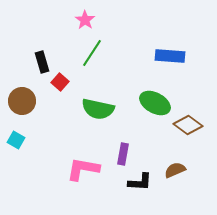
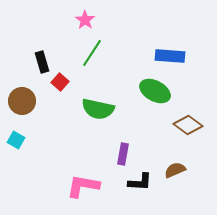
green ellipse: moved 12 px up
pink L-shape: moved 17 px down
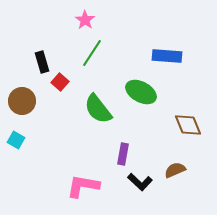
blue rectangle: moved 3 px left
green ellipse: moved 14 px left, 1 px down
green semicircle: rotated 40 degrees clockwise
brown diamond: rotated 32 degrees clockwise
black L-shape: rotated 40 degrees clockwise
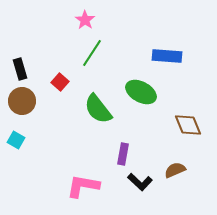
black rectangle: moved 22 px left, 7 px down
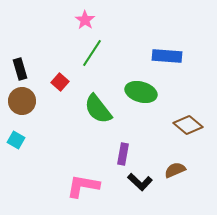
green ellipse: rotated 12 degrees counterclockwise
brown diamond: rotated 28 degrees counterclockwise
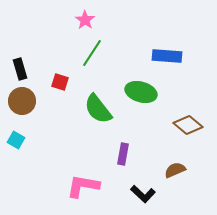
red square: rotated 24 degrees counterclockwise
black L-shape: moved 3 px right, 12 px down
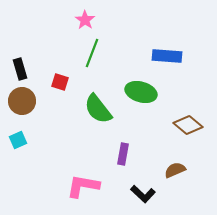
green line: rotated 12 degrees counterclockwise
cyan square: moved 2 px right; rotated 36 degrees clockwise
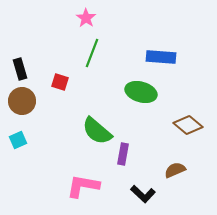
pink star: moved 1 px right, 2 px up
blue rectangle: moved 6 px left, 1 px down
green semicircle: moved 1 px left, 22 px down; rotated 12 degrees counterclockwise
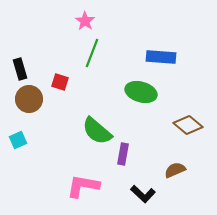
pink star: moved 1 px left, 3 px down
brown circle: moved 7 px right, 2 px up
